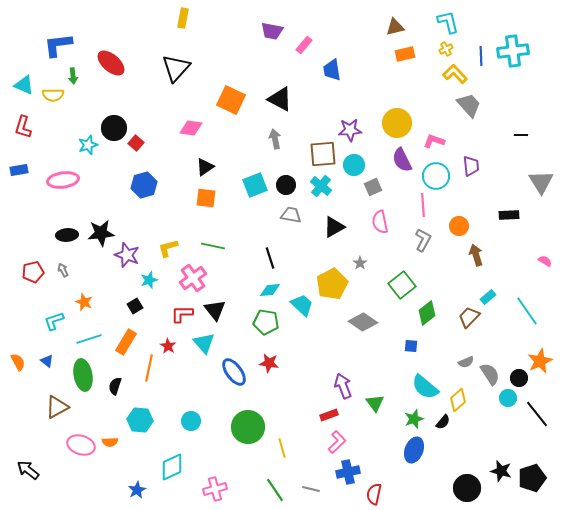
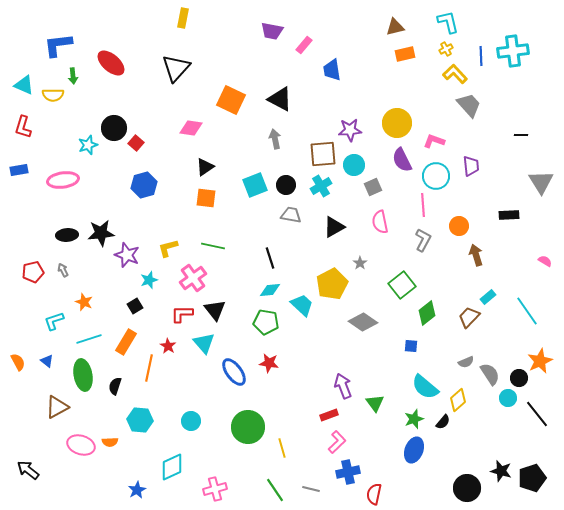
cyan cross at (321, 186): rotated 20 degrees clockwise
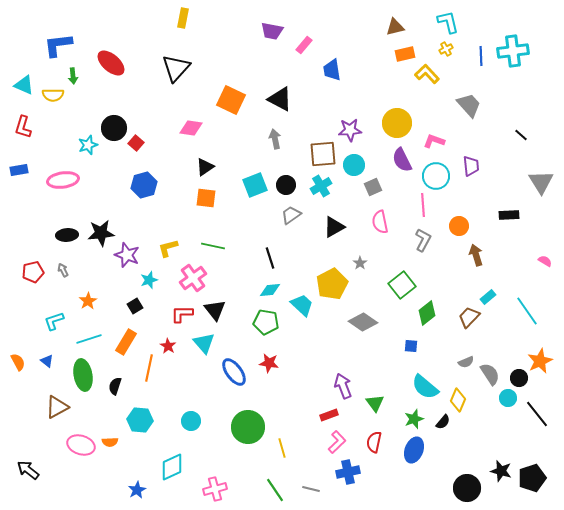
yellow L-shape at (455, 74): moved 28 px left
black line at (521, 135): rotated 40 degrees clockwise
gray trapezoid at (291, 215): rotated 45 degrees counterclockwise
orange star at (84, 302): moved 4 px right, 1 px up; rotated 18 degrees clockwise
yellow diamond at (458, 400): rotated 25 degrees counterclockwise
red semicircle at (374, 494): moved 52 px up
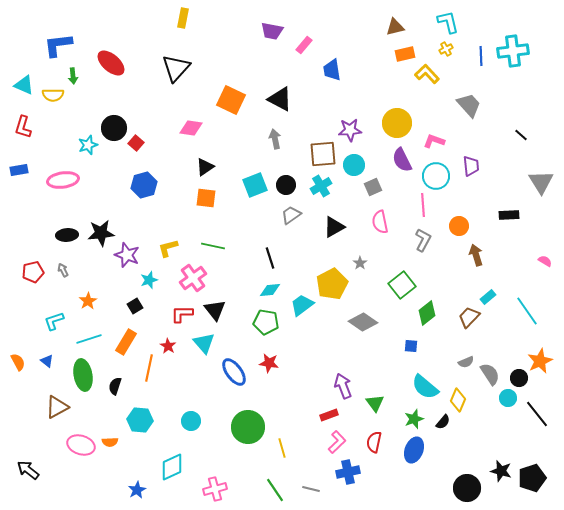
cyan trapezoid at (302, 305): rotated 80 degrees counterclockwise
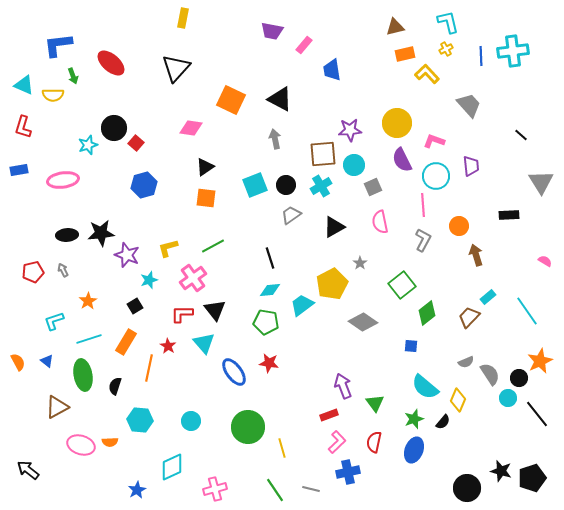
green arrow at (73, 76): rotated 14 degrees counterclockwise
green line at (213, 246): rotated 40 degrees counterclockwise
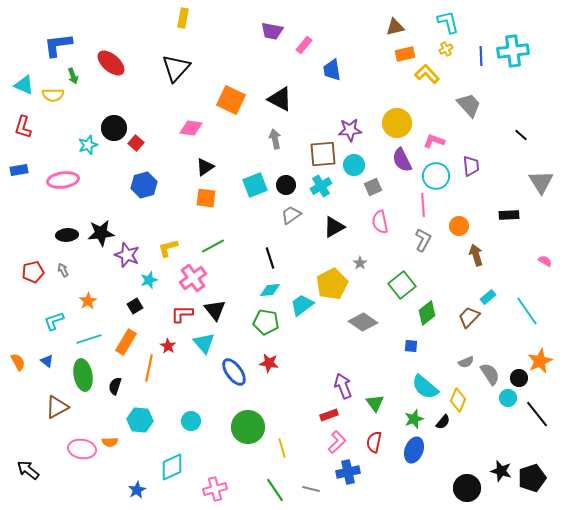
pink ellipse at (81, 445): moved 1 px right, 4 px down; rotated 8 degrees counterclockwise
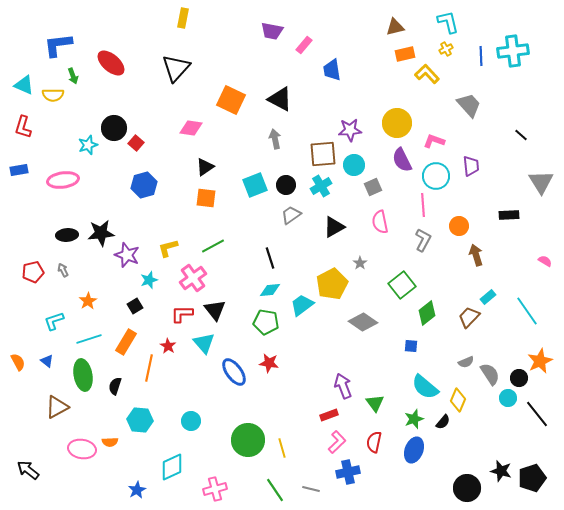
green circle at (248, 427): moved 13 px down
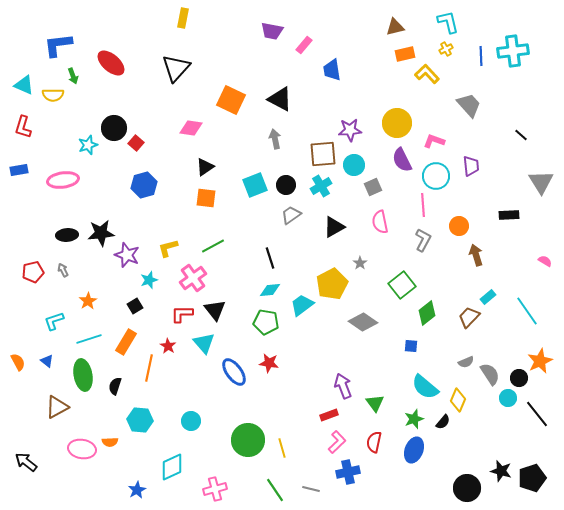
black arrow at (28, 470): moved 2 px left, 8 px up
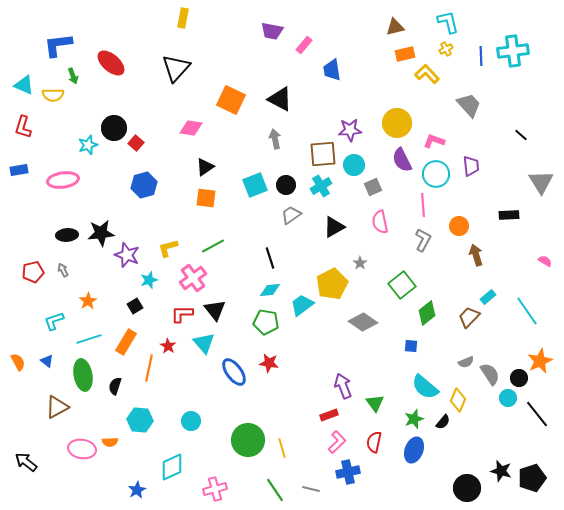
cyan circle at (436, 176): moved 2 px up
